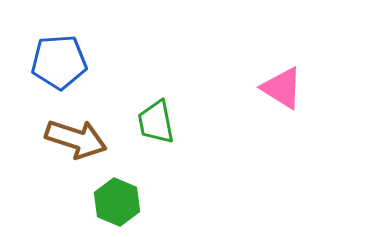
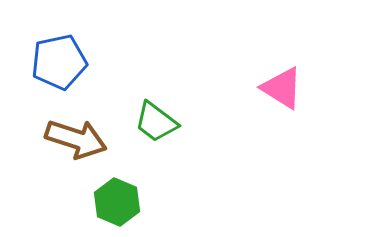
blue pentagon: rotated 8 degrees counterclockwise
green trapezoid: rotated 42 degrees counterclockwise
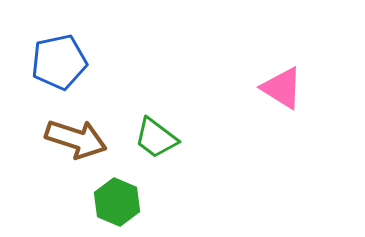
green trapezoid: moved 16 px down
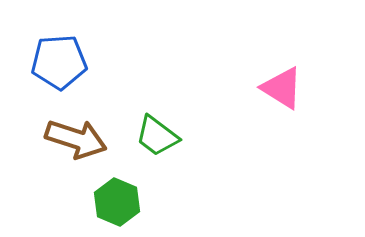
blue pentagon: rotated 8 degrees clockwise
green trapezoid: moved 1 px right, 2 px up
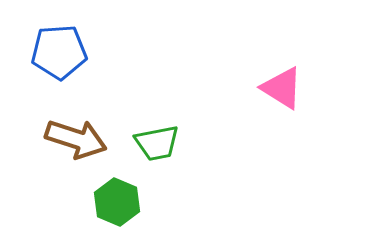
blue pentagon: moved 10 px up
green trapezoid: moved 7 px down; rotated 48 degrees counterclockwise
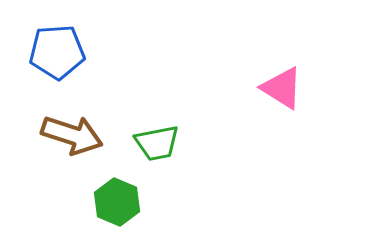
blue pentagon: moved 2 px left
brown arrow: moved 4 px left, 4 px up
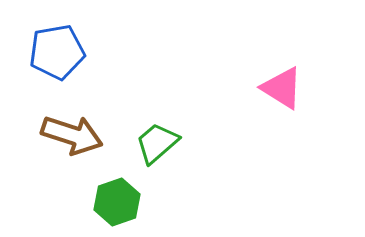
blue pentagon: rotated 6 degrees counterclockwise
green trapezoid: rotated 150 degrees clockwise
green hexagon: rotated 18 degrees clockwise
